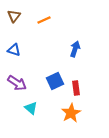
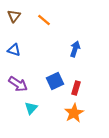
orange line: rotated 64 degrees clockwise
purple arrow: moved 1 px right, 1 px down
red rectangle: rotated 24 degrees clockwise
cyan triangle: rotated 32 degrees clockwise
orange star: moved 3 px right
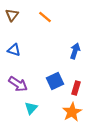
brown triangle: moved 2 px left, 1 px up
orange line: moved 1 px right, 3 px up
blue arrow: moved 2 px down
orange star: moved 2 px left, 1 px up
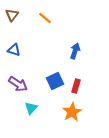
orange line: moved 1 px down
red rectangle: moved 2 px up
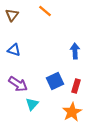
orange line: moved 7 px up
blue arrow: rotated 21 degrees counterclockwise
cyan triangle: moved 1 px right, 4 px up
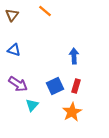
blue arrow: moved 1 px left, 5 px down
blue square: moved 5 px down
cyan triangle: moved 1 px down
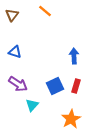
blue triangle: moved 1 px right, 2 px down
orange star: moved 1 px left, 7 px down
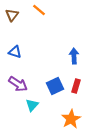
orange line: moved 6 px left, 1 px up
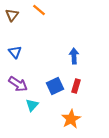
blue triangle: rotated 32 degrees clockwise
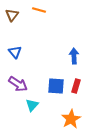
orange line: rotated 24 degrees counterclockwise
blue square: moved 1 px right; rotated 30 degrees clockwise
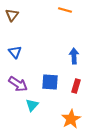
orange line: moved 26 px right
blue square: moved 6 px left, 4 px up
